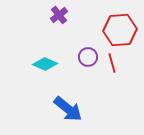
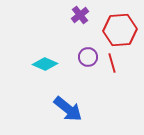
purple cross: moved 21 px right
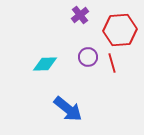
cyan diamond: rotated 25 degrees counterclockwise
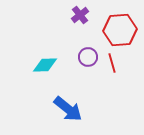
cyan diamond: moved 1 px down
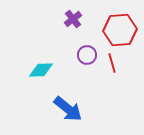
purple cross: moved 7 px left, 4 px down
purple circle: moved 1 px left, 2 px up
cyan diamond: moved 4 px left, 5 px down
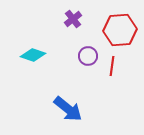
purple circle: moved 1 px right, 1 px down
red line: moved 3 px down; rotated 24 degrees clockwise
cyan diamond: moved 8 px left, 15 px up; rotated 20 degrees clockwise
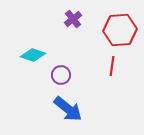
purple circle: moved 27 px left, 19 px down
